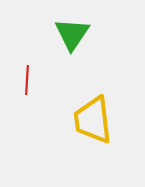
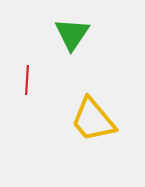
yellow trapezoid: rotated 33 degrees counterclockwise
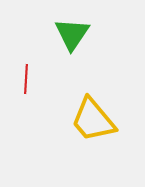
red line: moved 1 px left, 1 px up
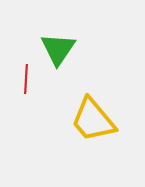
green triangle: moved 14 px left, 15 px down
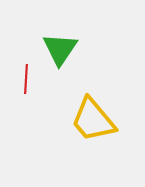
green triangle: moved 2 px right
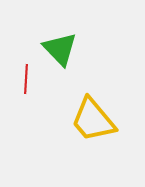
green triangle: rotated 18 degrees counterclockwise
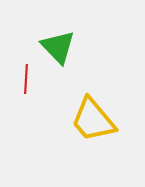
green triangle: moved 2 px left, 2 px up
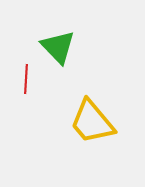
yellow trapezoid: moved 1 px left, 2 px down
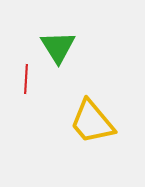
green triangle: rotated 12 degrees clockwise
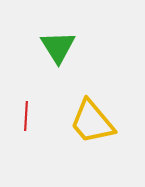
red line: moved 37 px down
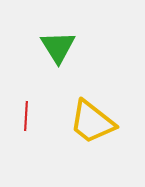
yellow trapezoid: rotated 12 degrees counterclockwise
